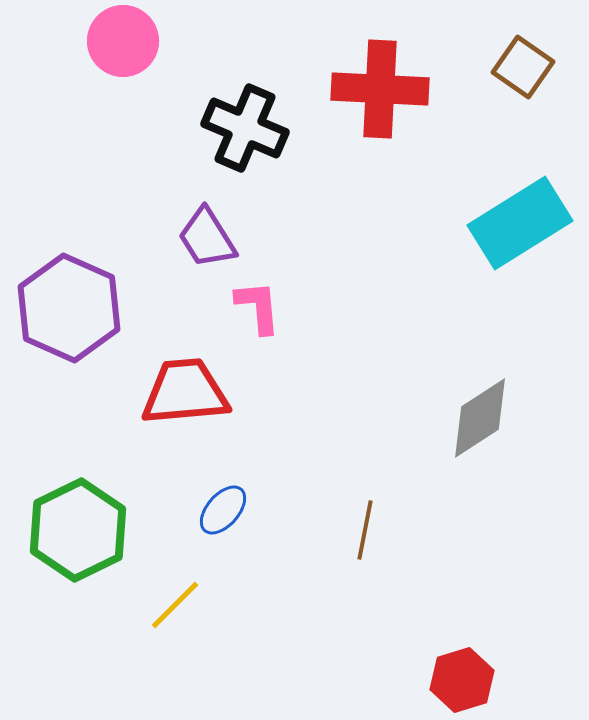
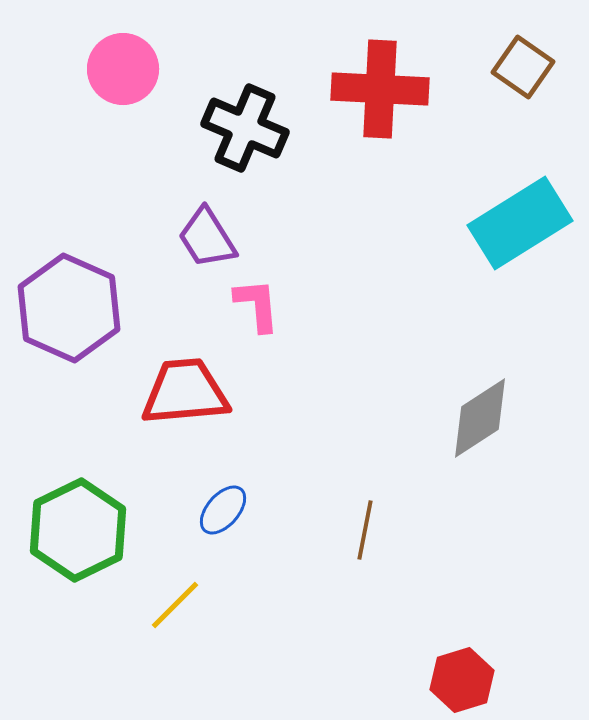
pink circle: moved 28 px down
pink L-shape: moved 1 px left, 2 px up
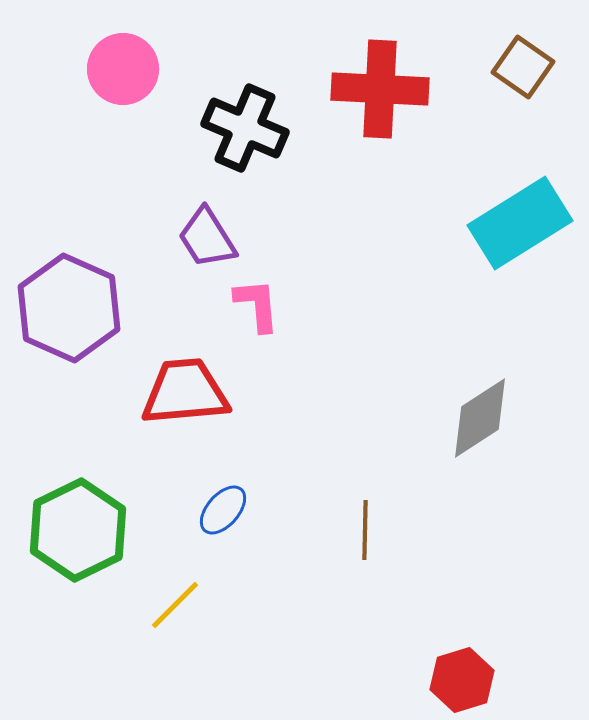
brown line: rotated 10 degrees counterclockwise
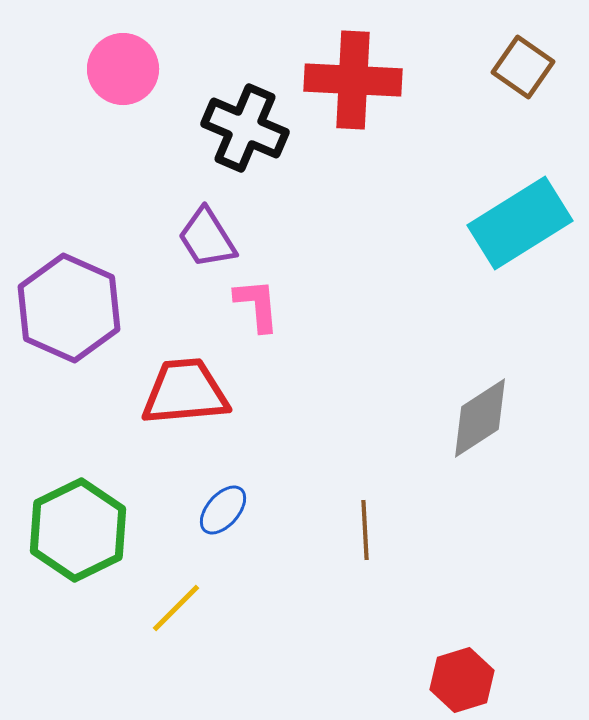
red cross: moved 27 px left, 9 px up
brown line: rotated 4 degrees counterclockwise
yellow line: moved 1 px right, 3 px down
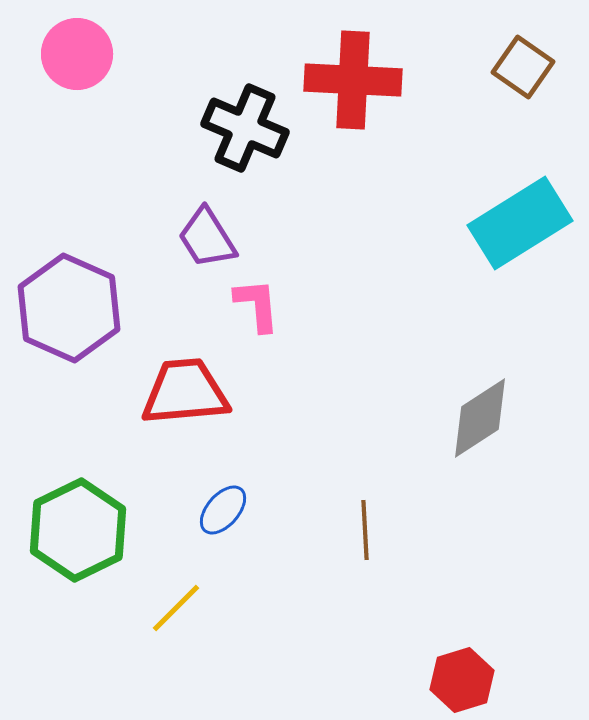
pink circle: moved 46 px left, 15 px up
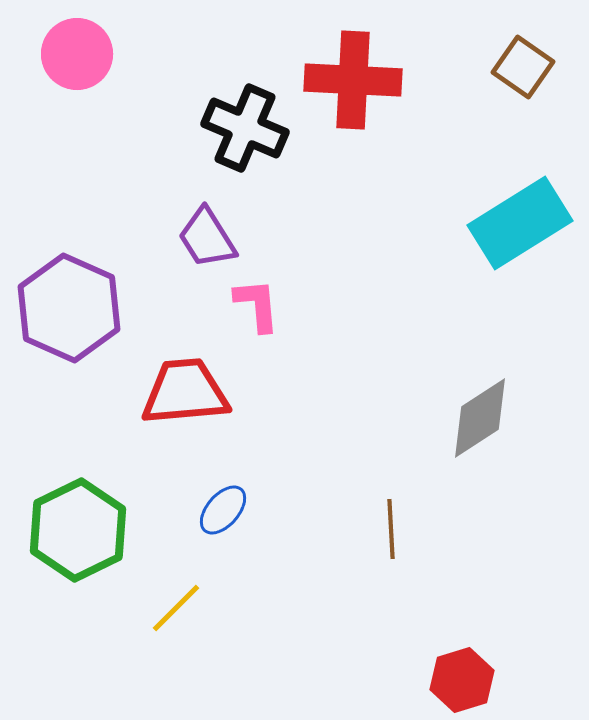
brown line: moved 26 px right, 1 px up
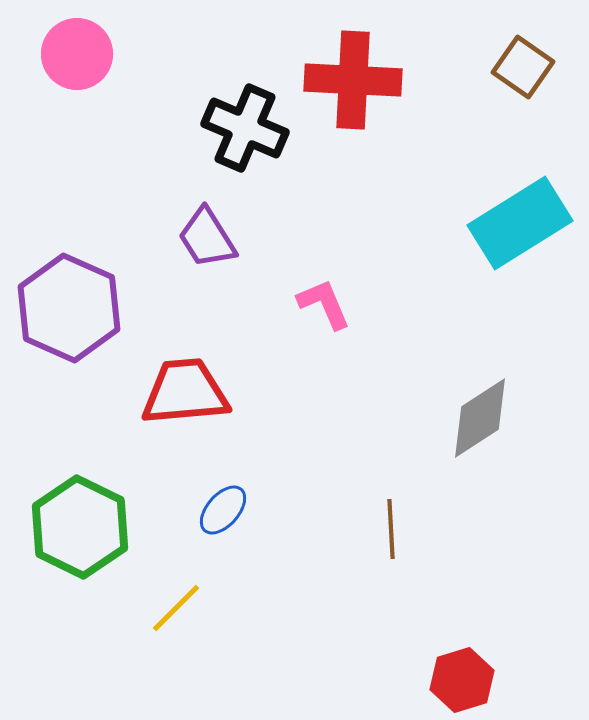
pink L-shape: moved 67 px right, 1 px up; rotated 18 degrees counterclockwise
green hexagon: moved 2 px right, 3 px up; rotated 8 degrees counterclockwise
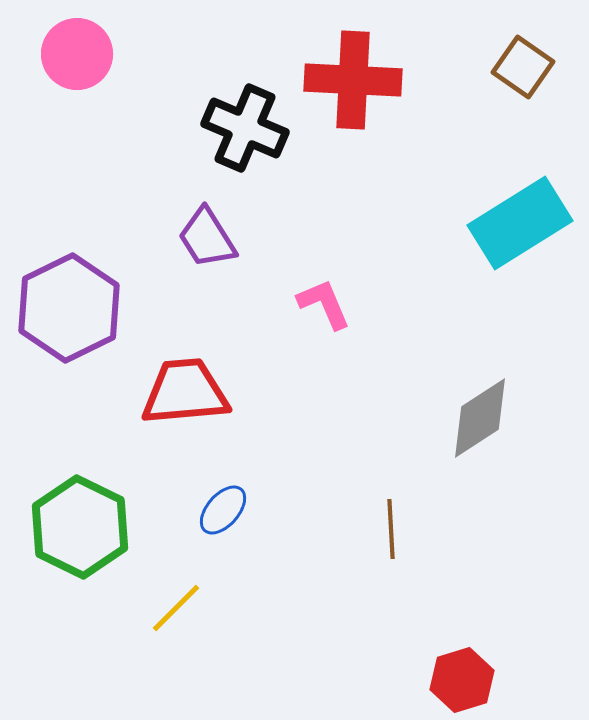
purple hexagon: rotated 10 degrees clockwise
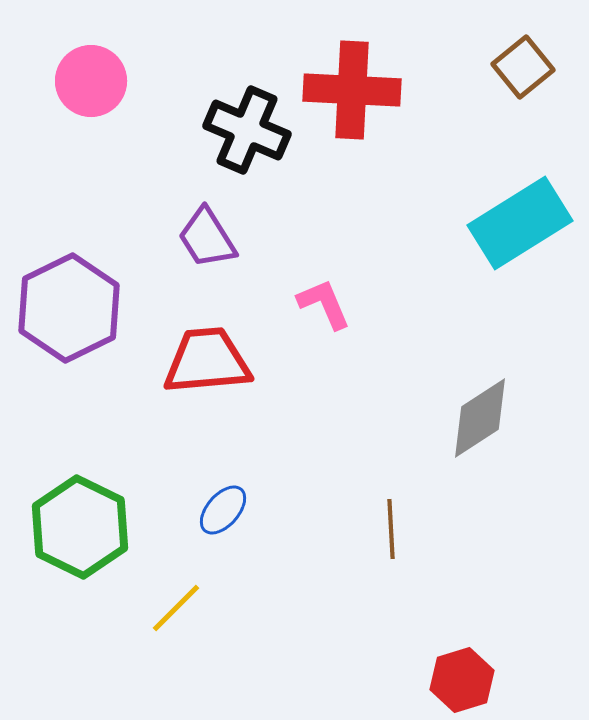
pink circle: moved 14 px right, 27 px down
brown square: rotated 16 degrees clockwise
red cross: moved 1 px left, 10 px down
black cross: moved 2 px right, 2 px down
red trapezoid: moved 22 px right, 31 px up
